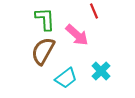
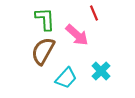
red line: moved 2 px down
cyan trapezoid: rotated 10 degrees counterclockwise
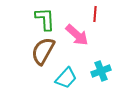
red line: moved 1 px right, 1 px down; rotated 28 degrees clockwise
cyan cross: rotated 24 degrees clockwise
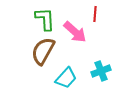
pink arrow: moved 2 px left, 3 px up
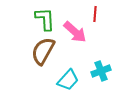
cyan trapezoid: moved 2 px right, 2 px down
